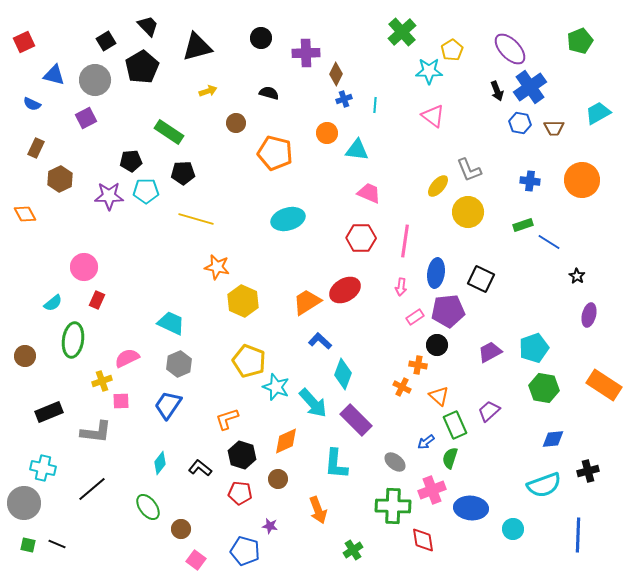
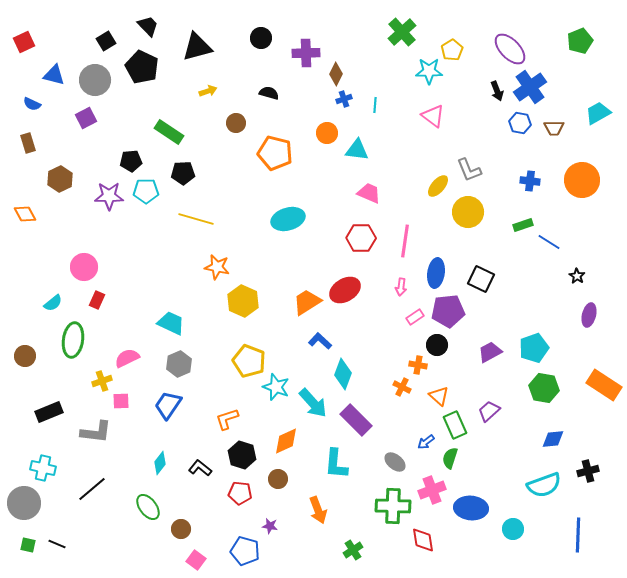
black pentagon at (142, 67): rotated 16 degrees counterclockwise
brown rectangle at (36, 148): moved 8 px left, 5 px up; rotated 42 degrees counterclockwise
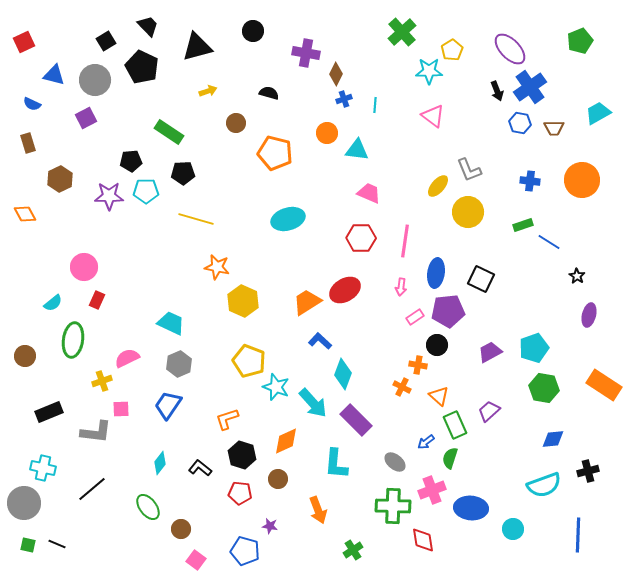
black circle at (261, 38): moved 8 px left, 7 px up
purple cross at (306, 53): rotated 12 degrees clockwise
pink square at (121, 401): moved 8 px down
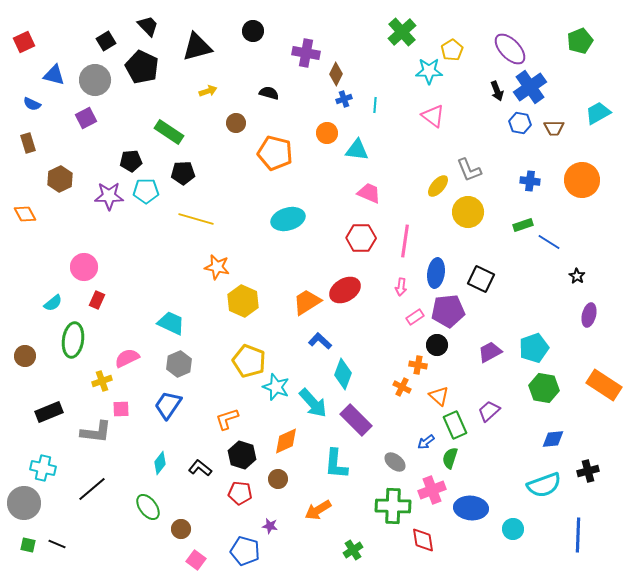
orange arrow at (318, 510): rotated 80 degrees clockwise
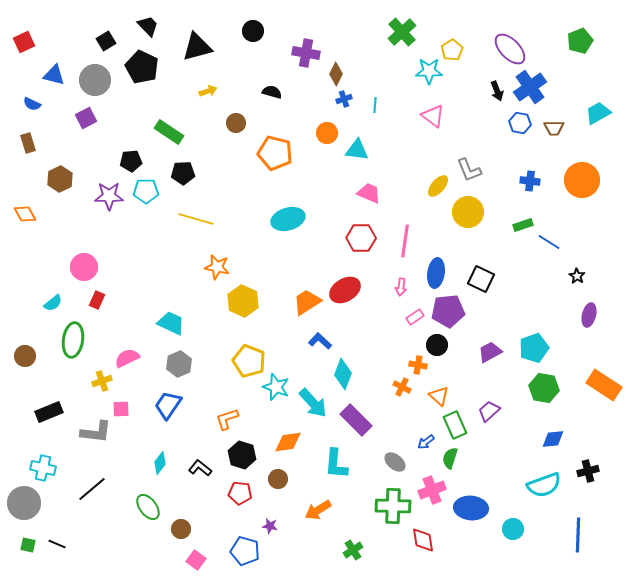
black semicircle at (269, 93): moved 3 px right, 1 px up
orange diamond at (286, 441): moved 2 px right, 1 px down; rotated 16 degrees clockwise
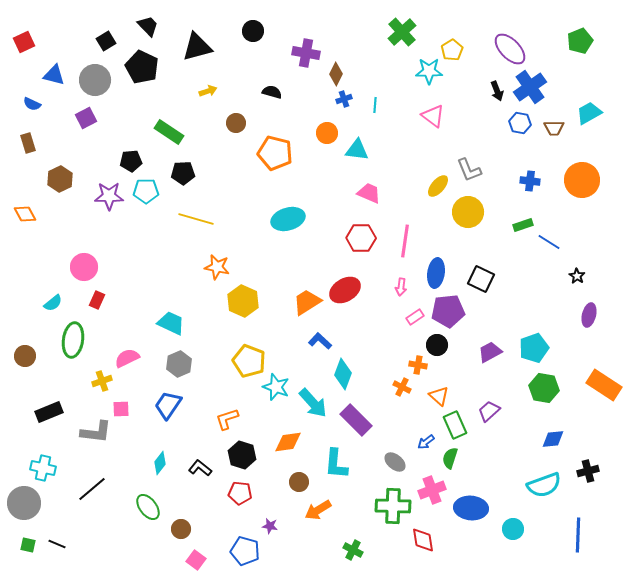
cyan trapezoid at (598, 113): moved 9 px left
brown circle at (278, 479): moved 21 px right, 3 px down
green cross at (353, 550): rotated 30 degrees counterclockwise
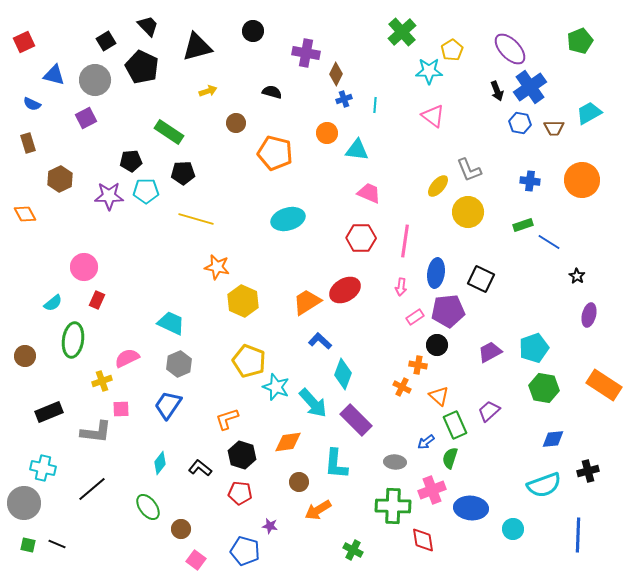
gray ellipse at (395, 462): rotated 35 degrees counterclockwise
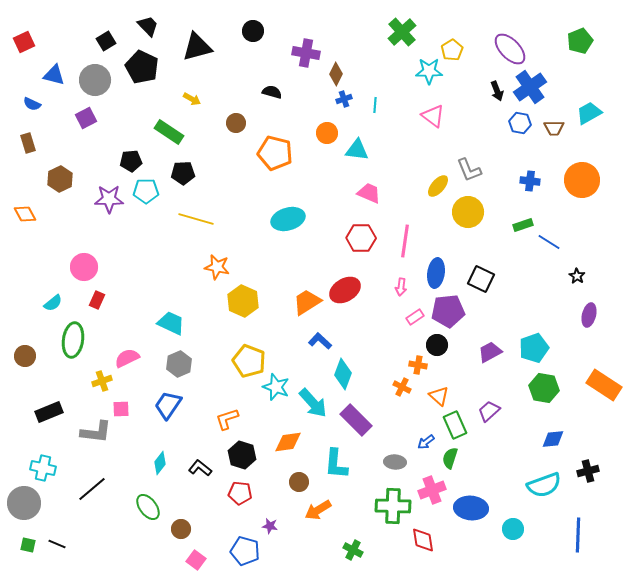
yellow arrow at (208, 91): moved 16 px left, 8 px down; rotated 48 degrees clockwise
purple star at (109, 196): moved 3 px down
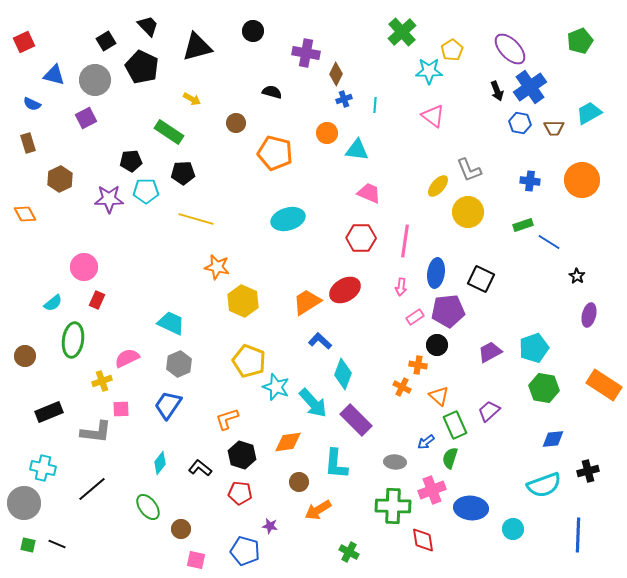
green cross at (353, 550): moved 4 px left, 2 px down
pink square at (196, 560): rotated 24 degrees counterclockwise
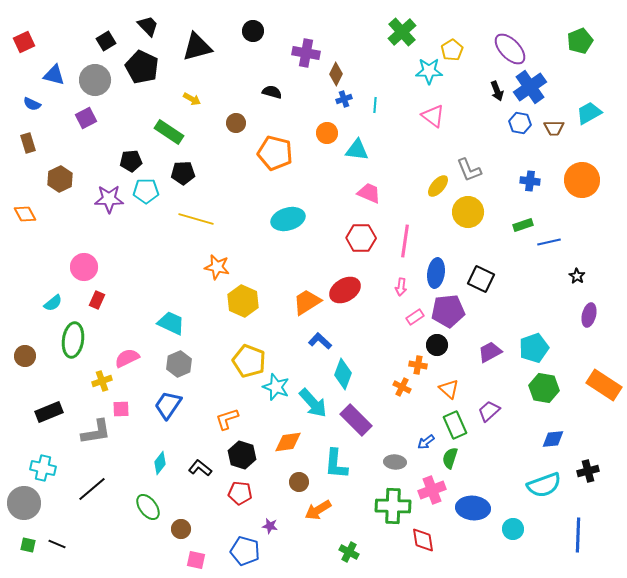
blue line at (549, 242): rotated 45 degrees counterclockwise
orange triangle at (439, 396): moved 10 px right, 7 px up
gray L-shape at (96, 432): rotated 16 degrees counterclockwise
blue ellipse at (471, 508): moved 2 px right
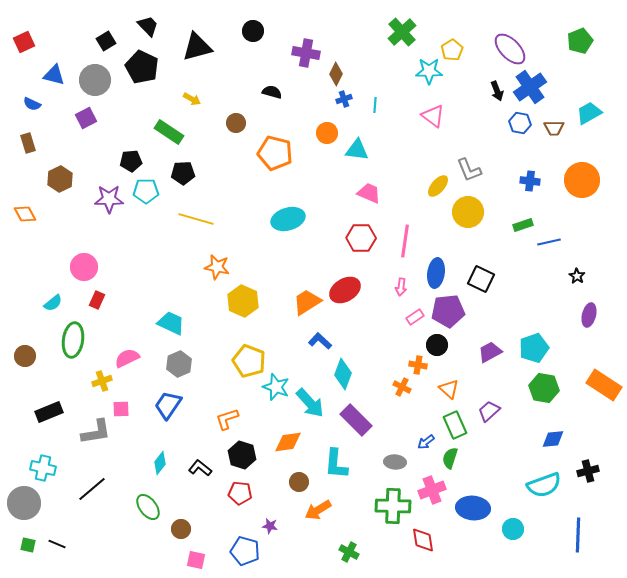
cyan arrow at (313, 403): moved 3 px left
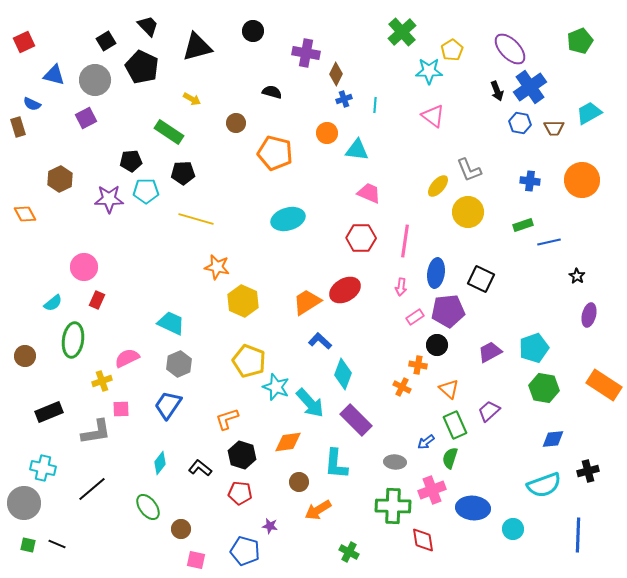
brown rectangle at (28, 143): moved 10 px left, 16 px up
